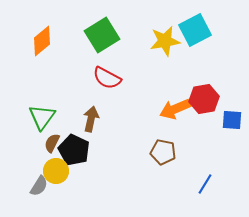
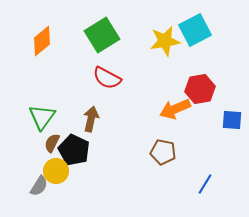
red hexagon: moved 4 px left, 10 px up
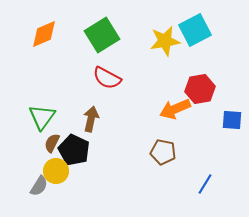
orange diamond: moved 2 px right, 7 px up; rotated 16 degrees clockwise
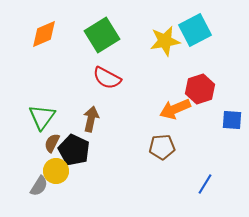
red hexagon: rotated 8 degrees counterclockwise
brown pentagon: moved 1 px left, 5 px up; rotated 15 degrees counterclockwise
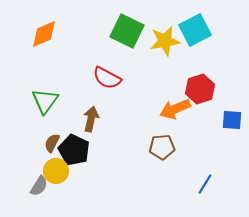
green square: moved 25 px right, 4 px up; rotated 32 degrees counterclockwise
green triangle: moved 3 px right, 16 px up
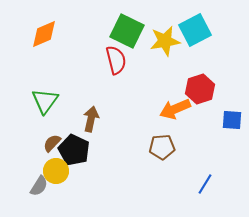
red semicircle: moved 9 px right, 18 px up; rotated 132 degrees counterclockwise
brown semicircle: rotated 18 degrees clockwise
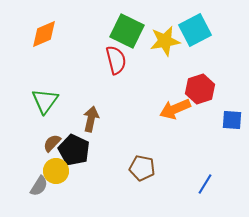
brown pentagon: moved 20 px left, 21 px down; rotated 15 degrees clockwise
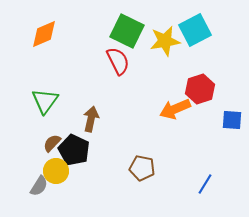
red semicircle: moved 2 px right, 1 px down; rotated 12 degrees counterclockwise
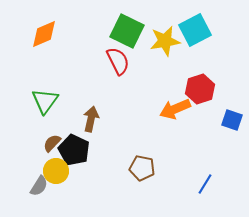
blue square: rotated 15 degrees clockwise
